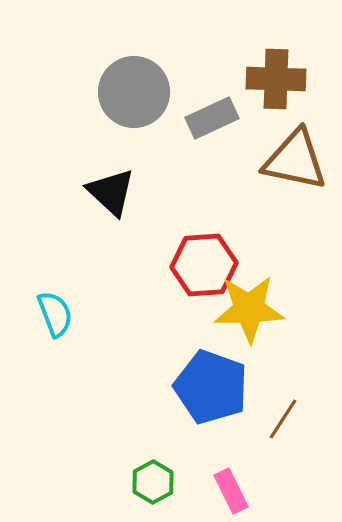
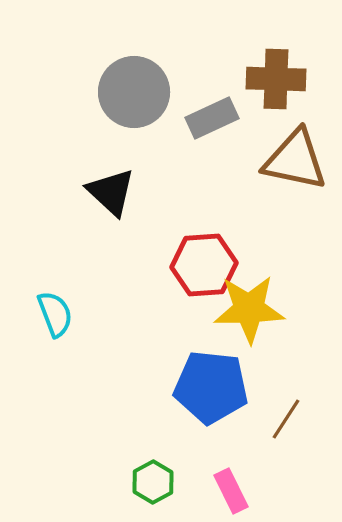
blue pentagon: rotated 14 degrees counterclockwise
brown line: moved 3 px right
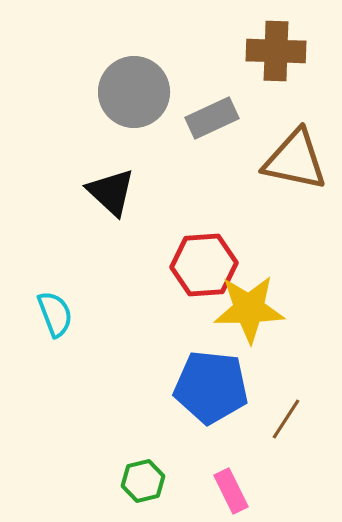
brown cross: moved 28 px up
green hexagon: moved 10 px left, 1 px up; rotated 15 degrees clockwise
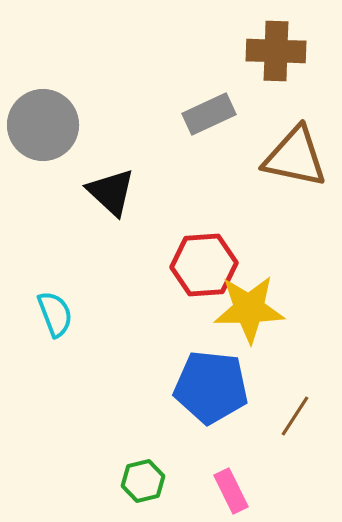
gray circle: moved 91 px left, 33 px down
gray rectangle: moved 3 px left, 4 px up
brown triangle: moved 3 px up
brown line: moved 9 px right, 3 px up
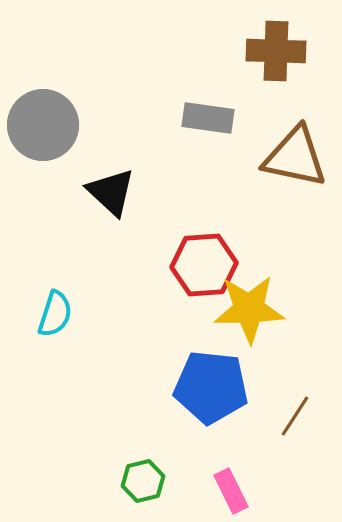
gray rectangle: moved 1 px left, 4 px down; rotated 33 degrees clockwise
cyan semicircle: rotated 39 degrees clockwise
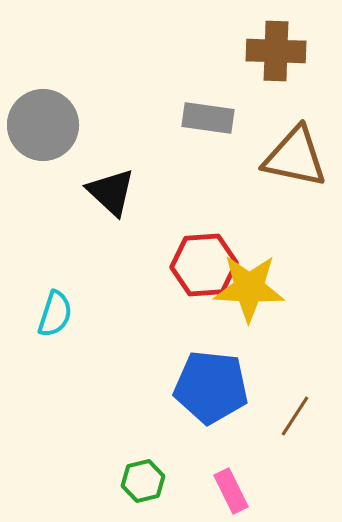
yellow star: moved 21 px up; rotated 4 degrees clockwise
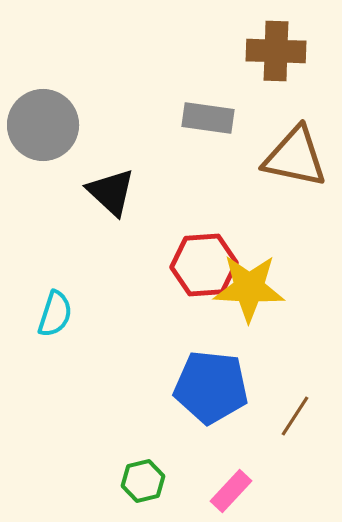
pink rectangle: rotated 69 degrees clockwise
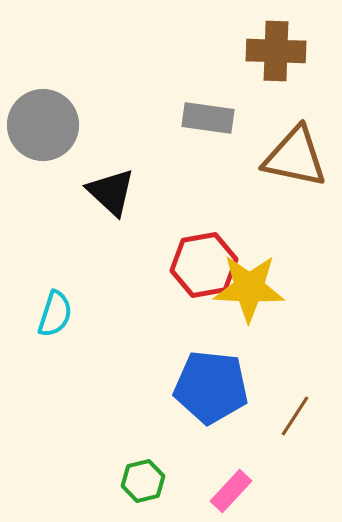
red hexagon: rotated 6 degrees counterclockwise
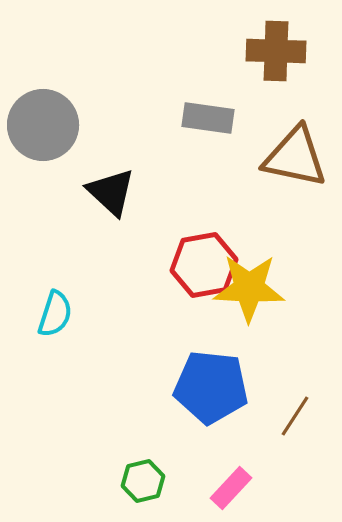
pink rectangle: moved 3 px up
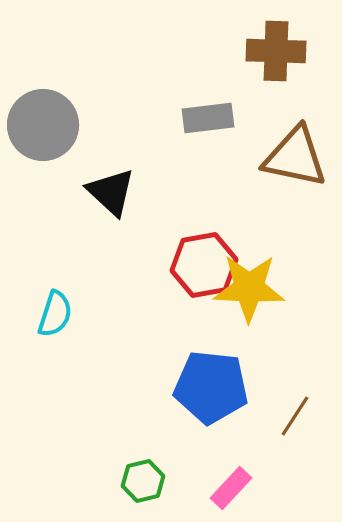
gray rectangle: rotated 15 degrees counterclockwise
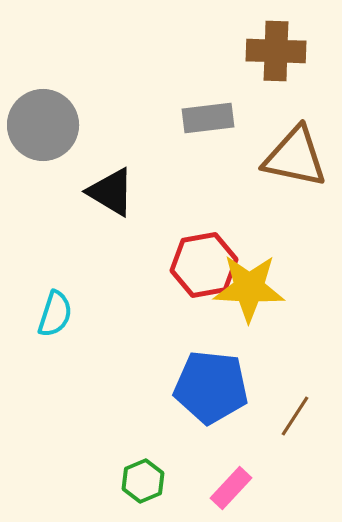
black triangle: rotated 12 degrees counterclockwise
green hexagon: rotated 9 degrees counterclockwise
